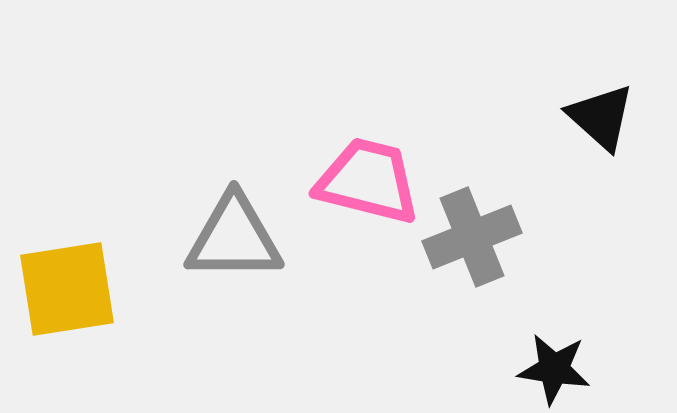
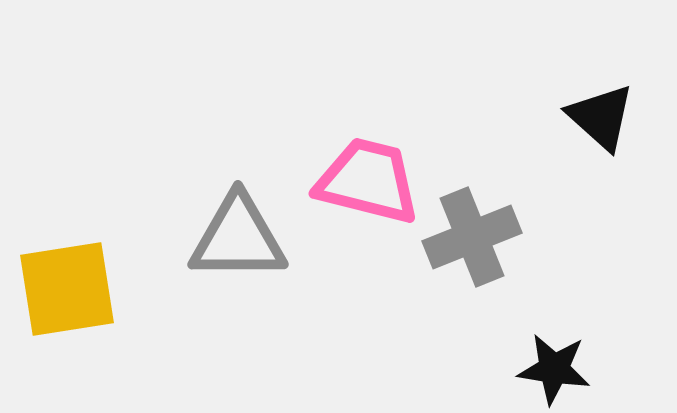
gray triangle: moved 4 px right
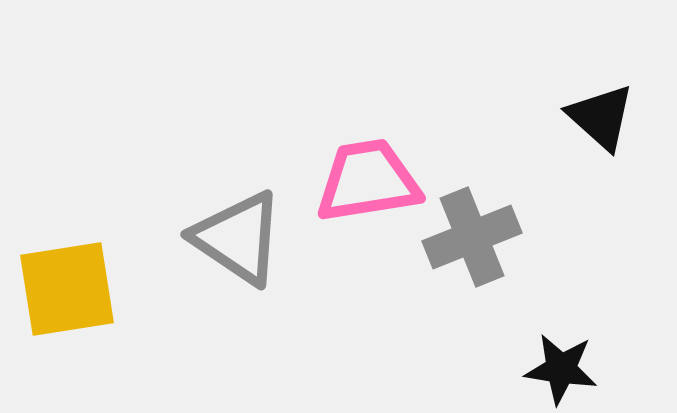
pink trapezoid: rotated 23 degrees counterclockwise
gray triangle: rotated 34 degrees clockwise
black star: moved 7 px right
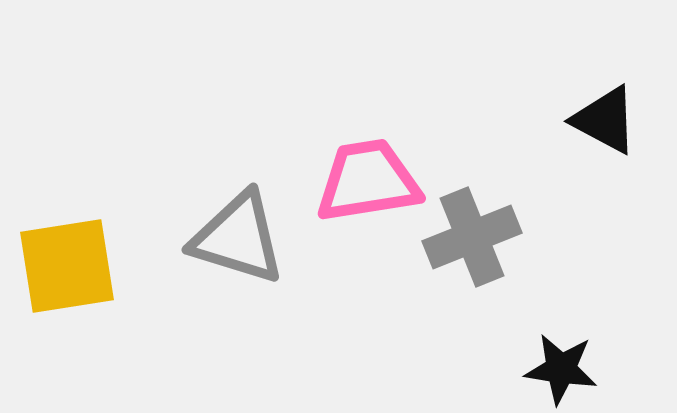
black triangle: moved 4 px right, 3 px down; rotated 14 degrees counterclockwise
gray triangle: rotated 17 degrees counterclockwise
yellow square: moved 23 px up
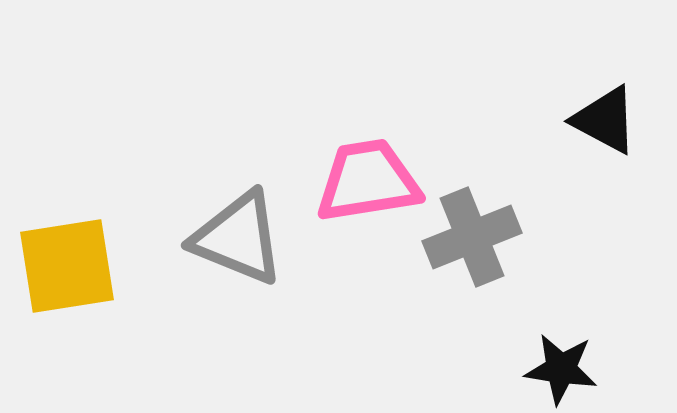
gray triangle: rotated 5 degrees clockwise
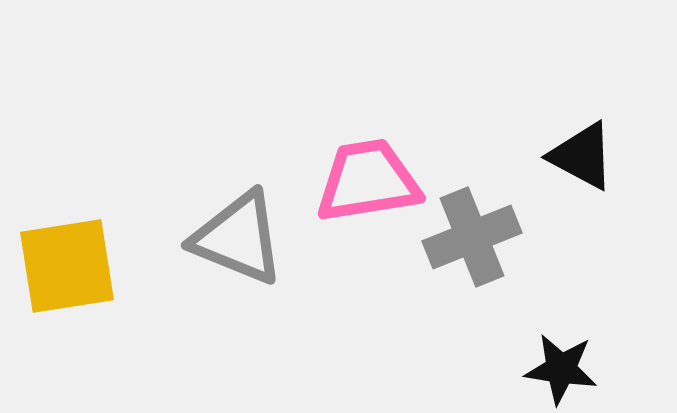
black triangle: moved 23 px left, 36 px down
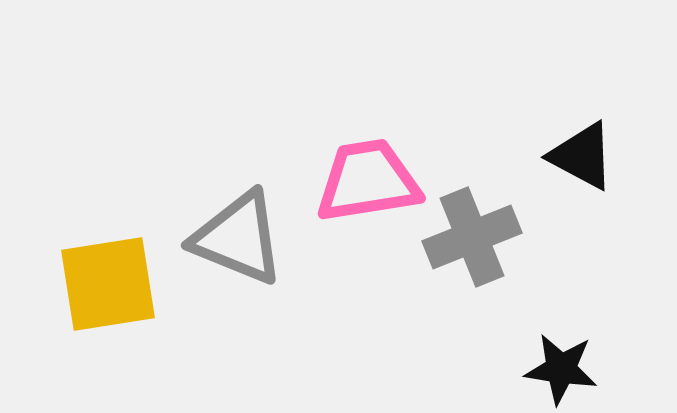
yellow square: moved 41 px right, 18 px down
